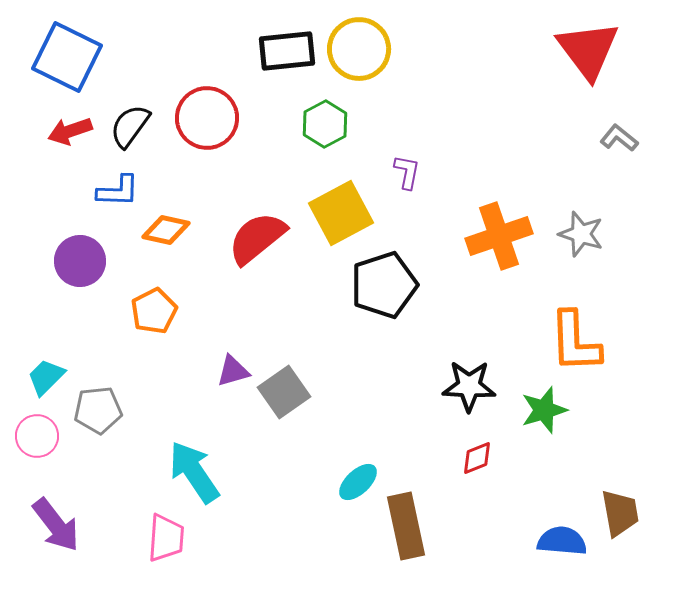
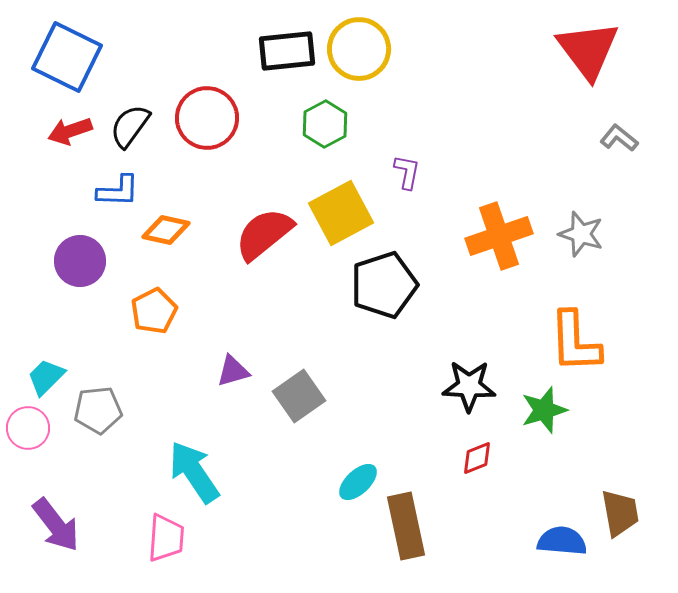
red semicircle: moved 7 px right, 4 px up
gray square: moved 15 px right, 4 px down
pink circle: moved 9 px left, 8 px up
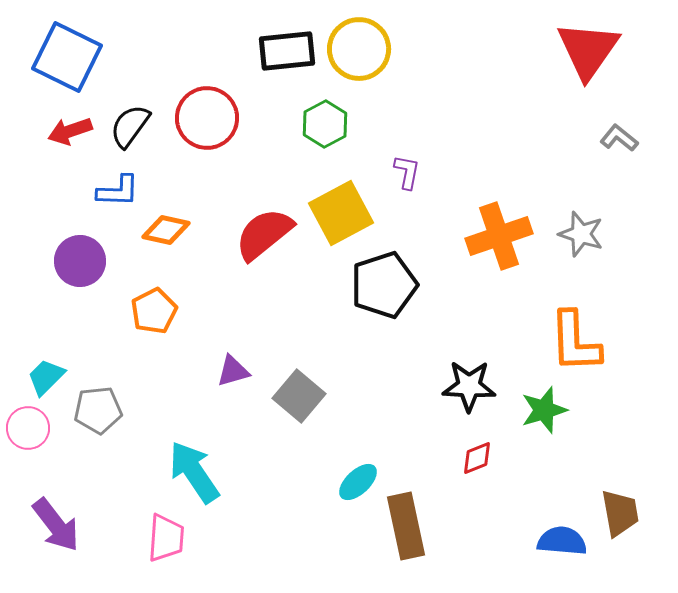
red triangle: rotated 12 degrees clockwise
gray square: rotated 15 degrees counterclockwise
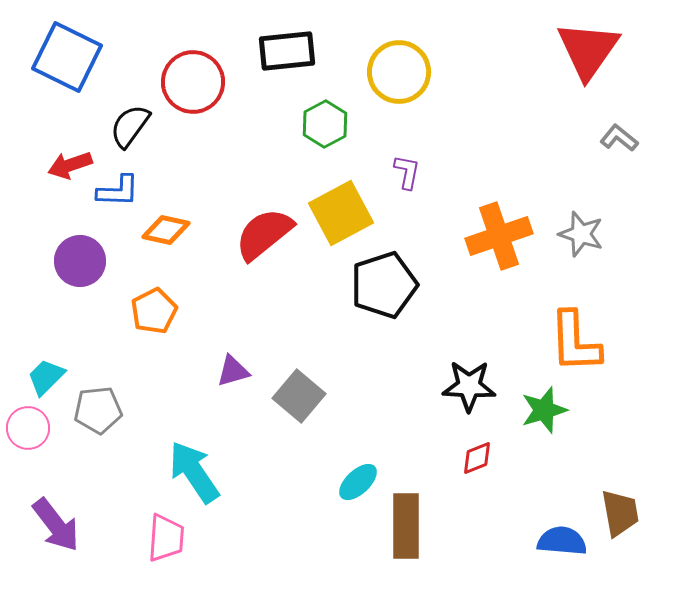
yellow circle: moved 40 px right, 23 px down
red circle: moved 14 px left, 36 px up
red arrow: moved 34 px down
brown rectangle: rotated 12 degrees clockwise
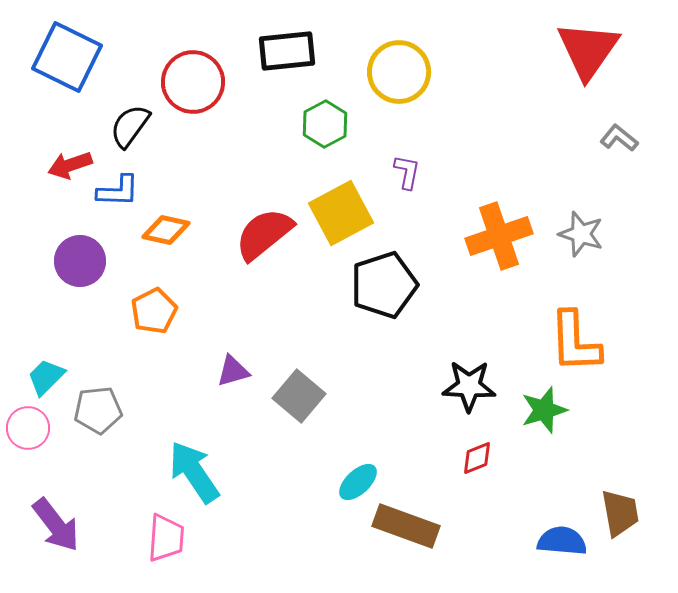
brown rectangle: rotated 70 degrees counterclockwise
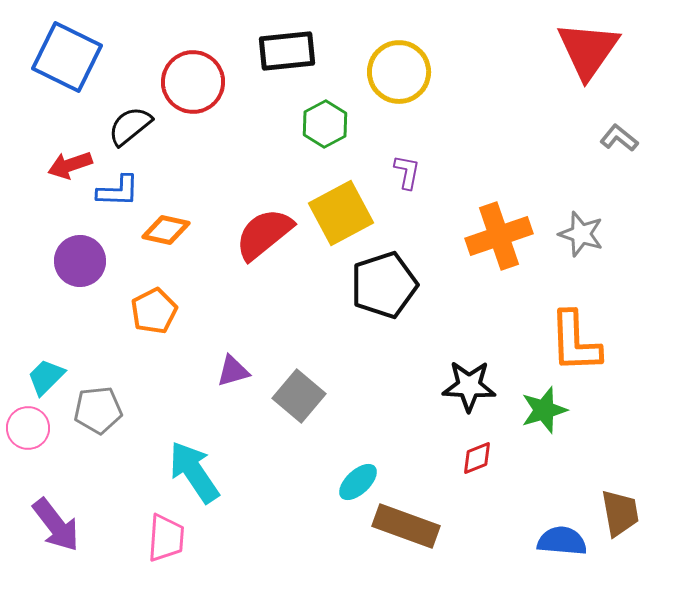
black semicircle: rotated 15 degrees clockwise
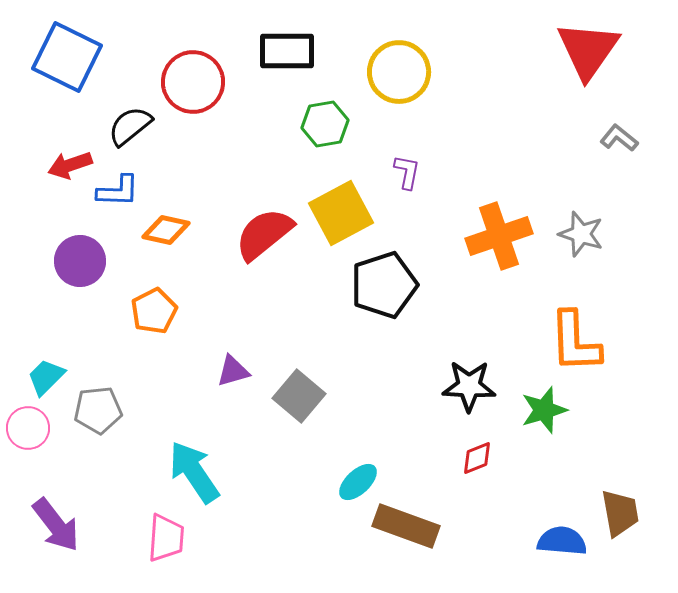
black rectangle: rotated 6 degrees clockwise
green hexagon: rotated 18 degrees clockwise
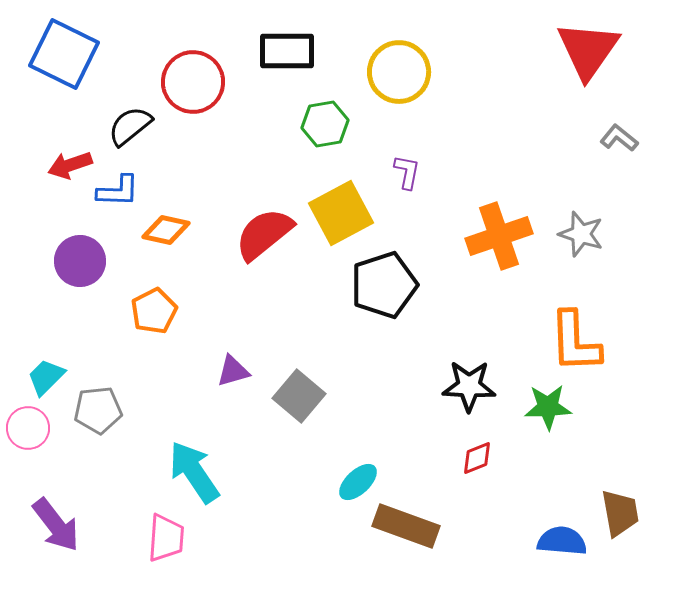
blue square: moved 3 px left, 3 px up
green star: moved 4 px right, 3 px up; rotated 15 degrees clockwise
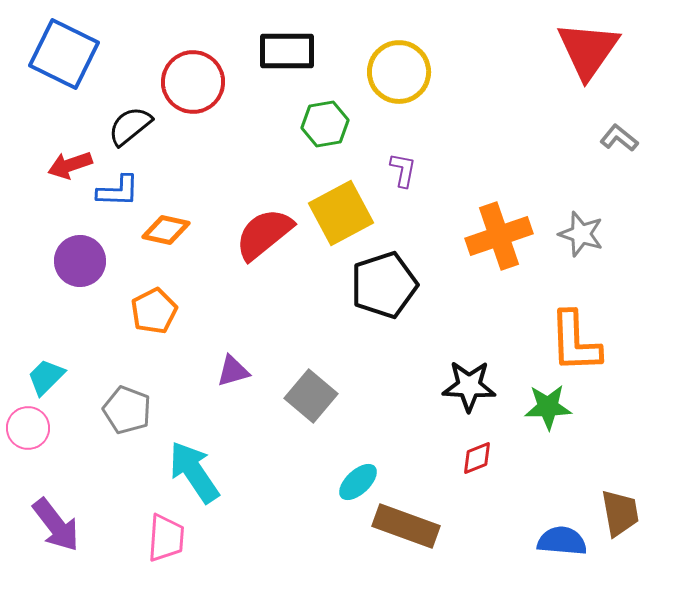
purple L-shape: moved 4 px left, 2 px up
gray square: moved 12 px right
gray pentagon: moved 29 px right; rotated 27 degrees clockwise
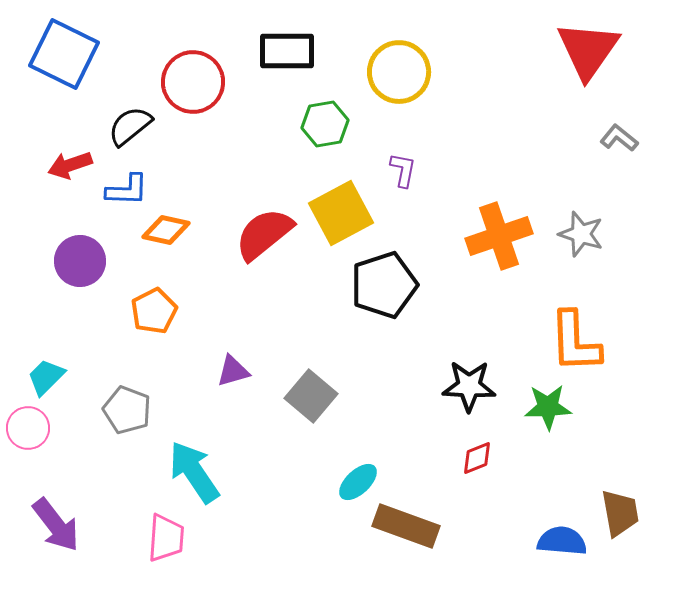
blue L-shape: moved 9 px right, 1 px up
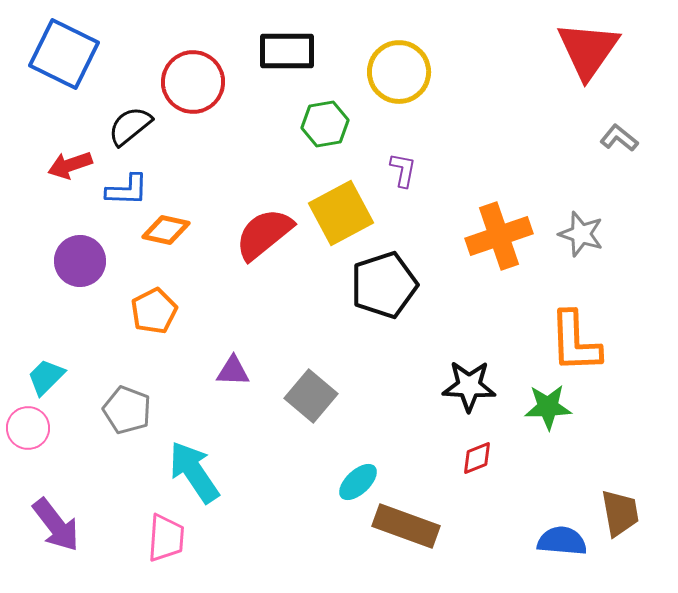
purple triangle: rotated 18 degrees clockwise
